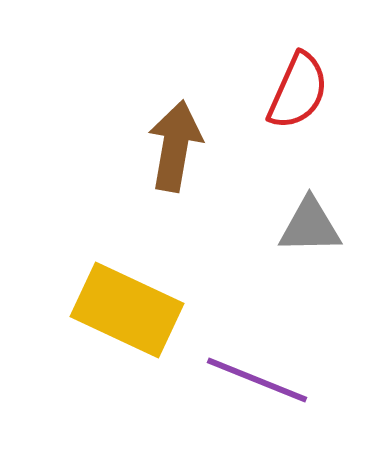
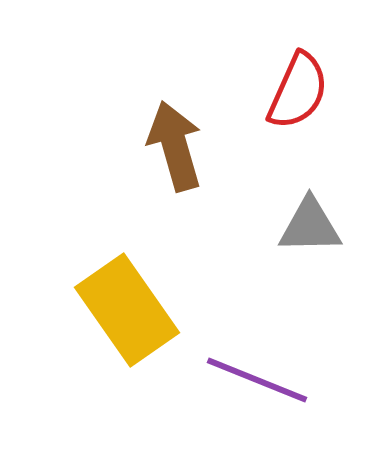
brown arrow: rotated 26 degrees counterclockwise
yellow rectangle: rotated 30 degrees clockwise
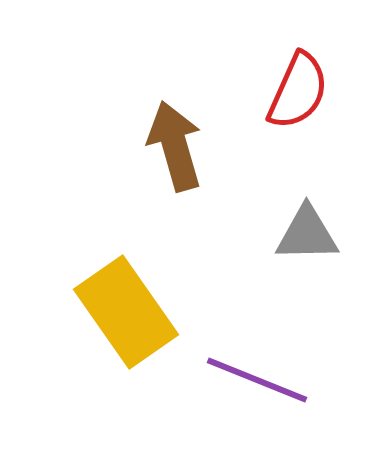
gray triangle: moved 3 px left, 8 px down
yellow rectangle: moved 1 px left, 2 px down
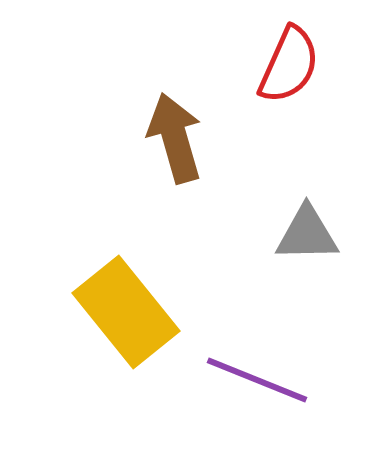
red semicircle: moved 9 px left, 26 px up
brown arrow: moved 8 px up
yellow rectangle: rotated 4 degrees counterclockwise
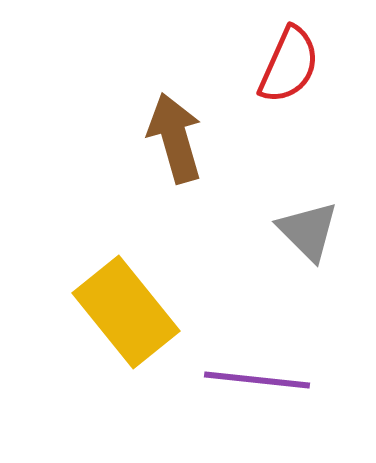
gray triangle: moved 1 px right, 3 px up; rotated 46 degrees clockwise
purple line: rotated 16 degrees counterclockwise
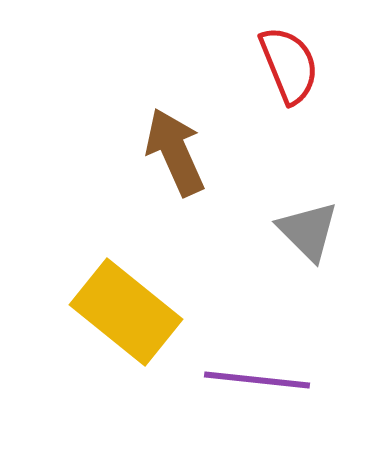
red semicircle: rotated 46 degrees counterclockwise
brown arrow: moved 14 px down; rotated 8 degrees counterclockwise
yellow rectangle: rotated 12 degrees counterclockwise
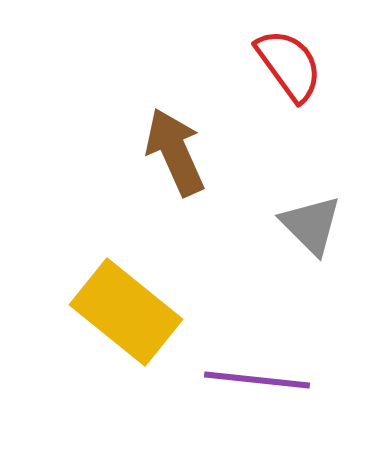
red semicircle: rotated 14 degrees counterclockwise
gray triangle: moved 3 px right, 6 px up
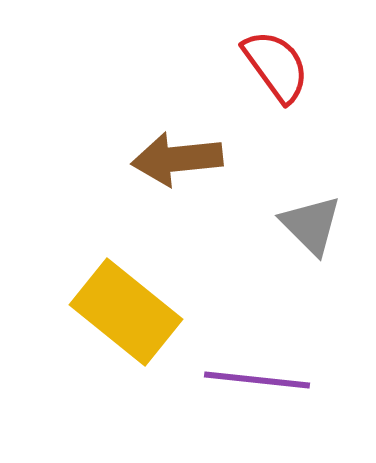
red semicircle: moved 13 px left, 1 px down
brown arrow: moved 2 px right, 7 px down; rotated 72 degrees counterclockwise
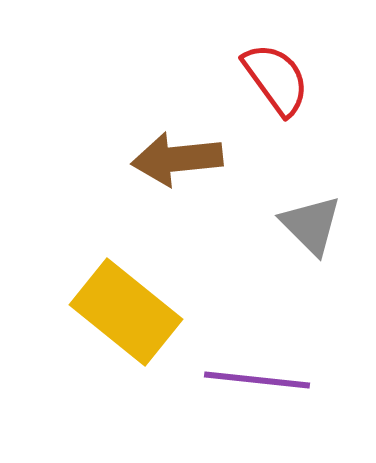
red semicircle: moved 13 px down
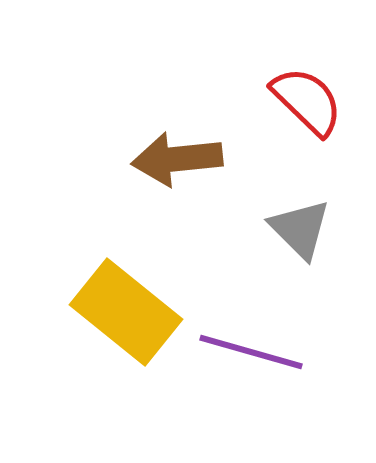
red semicircle: moved 31 px right, 22 px down; rotated 10 degrees counterclockwise
gray triangle: moved 11 px left, 4 px down
purple line: moved 6 px left, 28 px up; rotated 10 degrees clockwise
